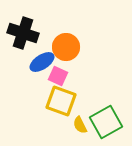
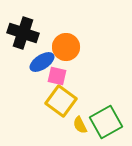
pink square: moved 1 px left; rotated 12 degrees counterclockwise
yellow square: rotated 16 degrees clockwise
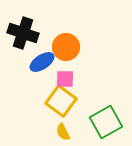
pink square: moved 8 px right, 3 px down; rotated 12 degrees counterclockwise
yellow semicircle: moved 17 px left, 7 px down
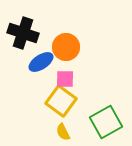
blue ellipse: moved 1 px left
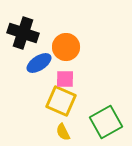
blue ellipse: moved 2 px left, 1 px down
yellow square: rotated 12 degrees counterclockwise
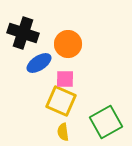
orange circle: moved 2 px right, 3 px up
yellow semicircle: rotated 18 degrees clockwise
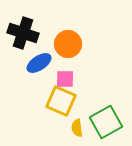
yellow semicircle: moved 14 px right, 4 px up
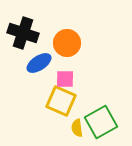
orange circle: moved 1 px left, 1 px up
green square: moved 5 px left
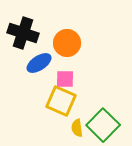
green square: moved 2 px right, 3 px down; rotated 16 degrees counterclockwise
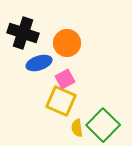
blue ellipse: rotated 15 degrees clockwise
pink square: rotated 30 degrees counterclockwise
